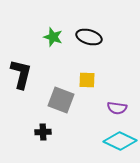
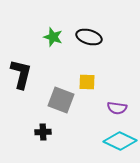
yellow square: moved 2 px down
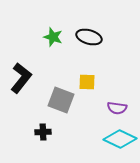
black L-shape: moved 4 px down; rotated 24 degrees clockwise
cyan diamond: moved 2 px up
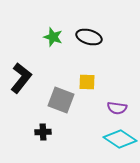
cyan diamond: rotated 8 degrees clockwise
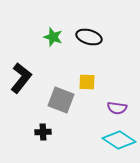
cyan diamond: moved 1 px left, 1 px down
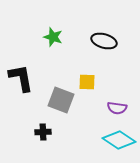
black ellipse: moved 15 px right, 4 px down
black L-shape: rotated 48 degrees counterclockwise
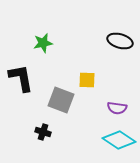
green star: moved 10 px left, 6 px down; rotated 30 degrees counterclockwise
black ellipse: moved 16 px right
yellow square: moved 2 px up
black cross: rotated 21 degrees clockwise
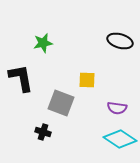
gray square: moved 3 px down
cyan diamond: moved 1 px right, 1 px up
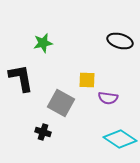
gray square: rotated 8 degrees clockwise
purple semicircle: moved 9 px left, 10 px up
